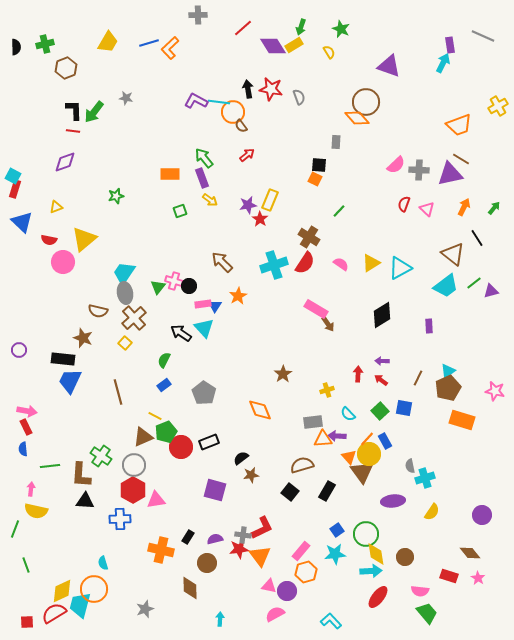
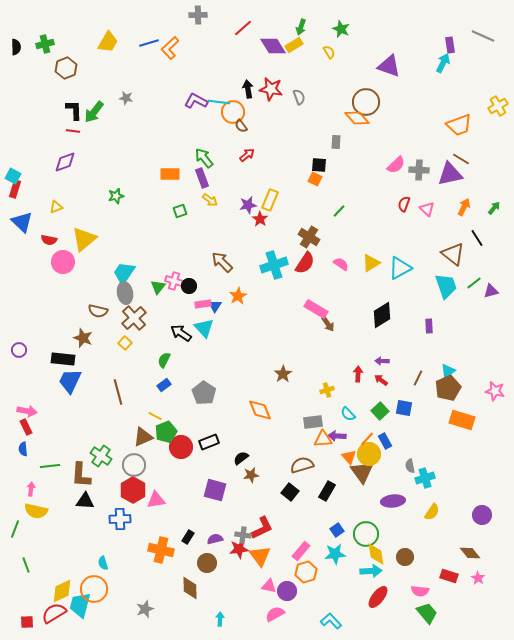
cyan trapezoid at (446, 286): rotated 72 degrees counterclockwise
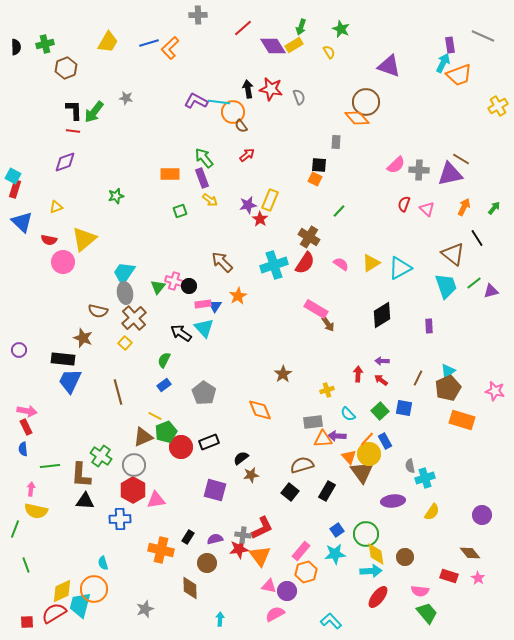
orange trapezoid at (459, 125): moved 50 px up
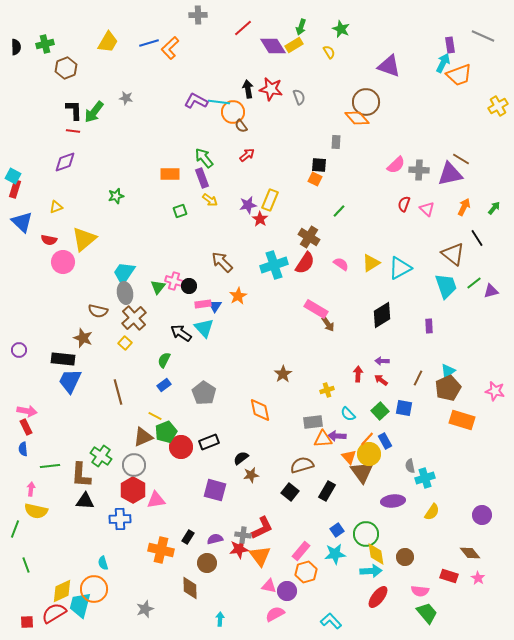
orange diamond at (260, 410): rotated 10 degrees clockwise
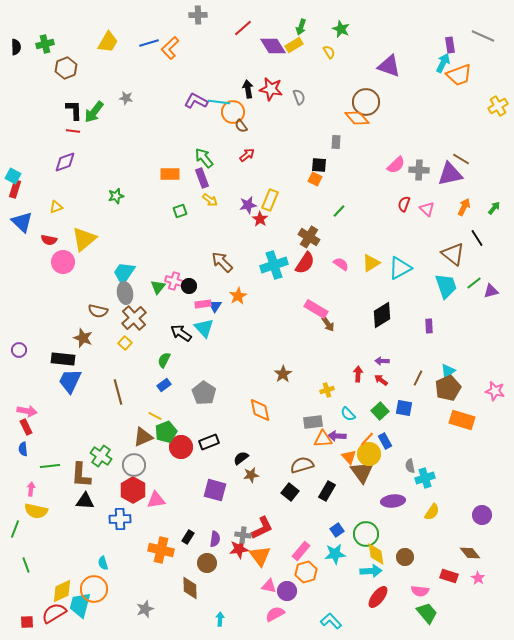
purple semicircle at (215, 539): rotated 112 degrees clockwise
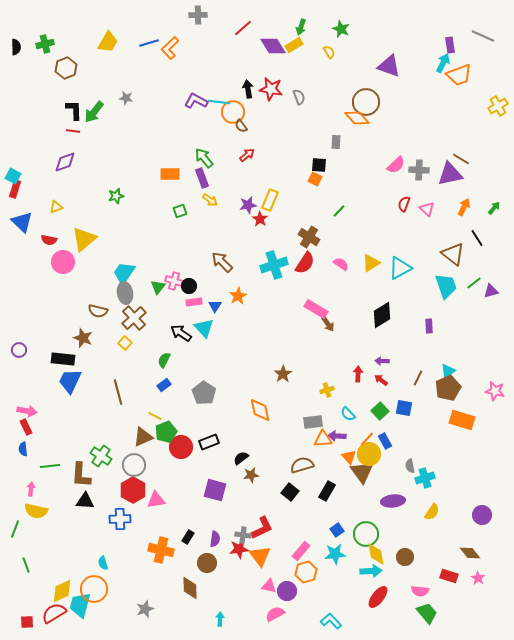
pink rectangle at (203, 304): moved 9 px left, 2 px up
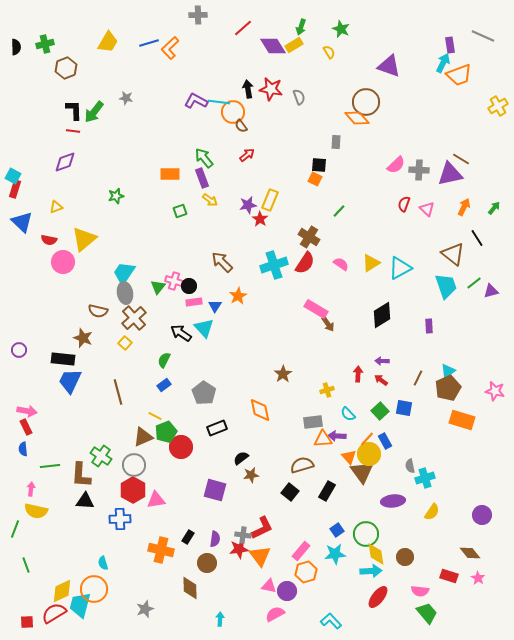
black rectangle at (209, 442): moved 8 px right, 14 px up
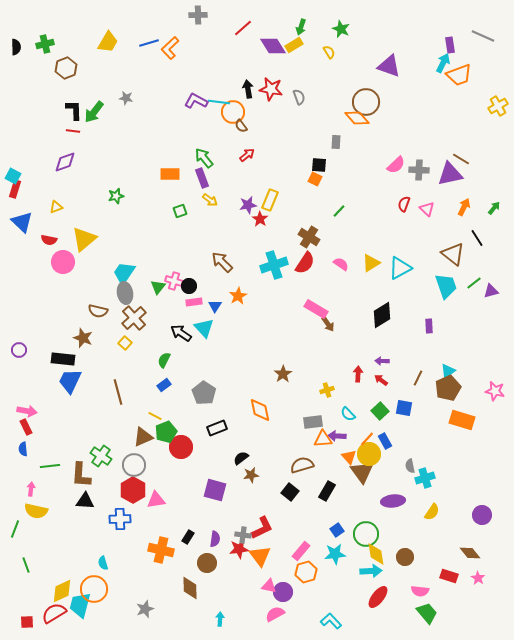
purple circle at (287, 591): moved 4 px left, 1 px down
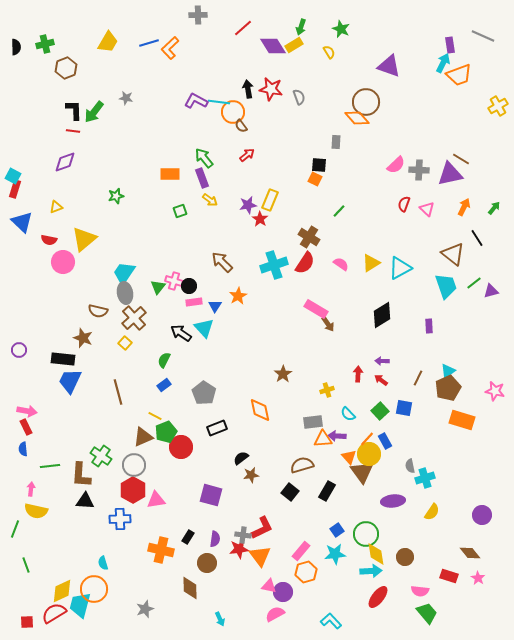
purple square at (215, 490): moved 4 px left, 5 px down
cyan arrow at (220, 619): rotated 152 degrees clockwise
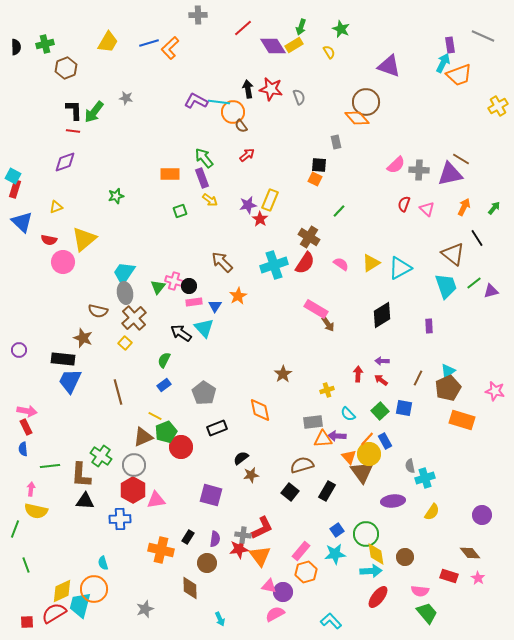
gray rectangle at (336, 142): rotated 16 degrees counterclockwise
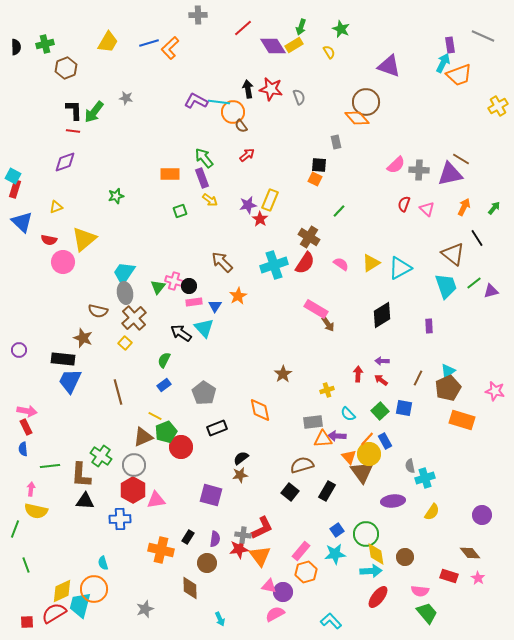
brown star at (251, 475): moved 11 px left
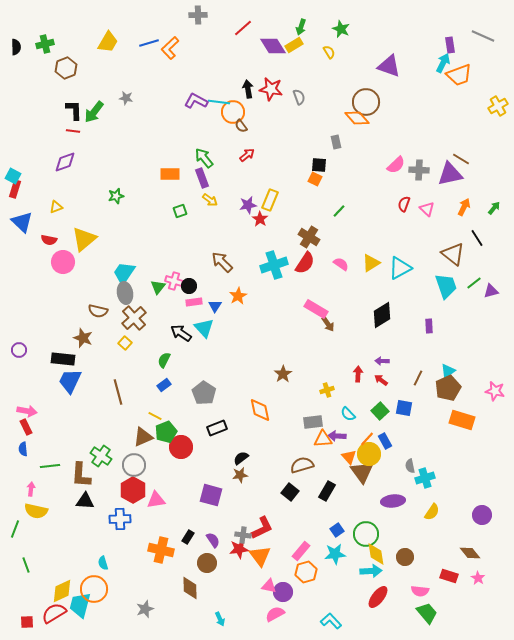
purple semicircle at (215, 539): moved 2 px left, 1 px down; rotated 42 degrees counterclockwise
